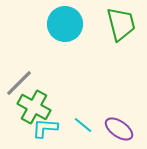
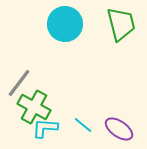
gray line: rotated 8 degrees counterclockwise
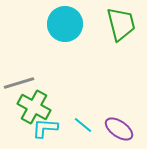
gray line: rotated 36 degrees clockwise
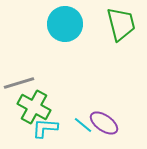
purple ellipse: moved 15 px left, 6 px up
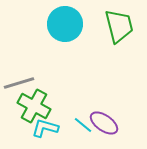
green trapezoid: moved 2 px left, 2 px down
green cross: moved 1 px up
cyan L-shape: rotated 12 degrees clockwise
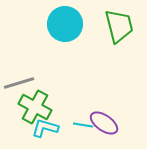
green cross: moved 1 px right, 1 px down
cyan line: rotated 30 degrees counterclockwise
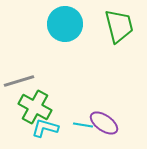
gray line: moved 2 px up
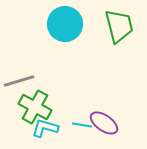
cyan line: moved 1 px left
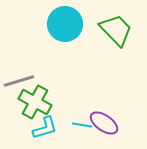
green trapezoid: moved 3 px left, 4 px down; rotated 30 degrees counterclockwise
green cross: moved 5 px up
cyan L-shape: rotated 148 degrees clockwise
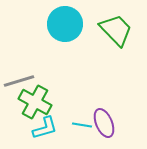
purple ellipse: rotated 32 degrees clockwise
